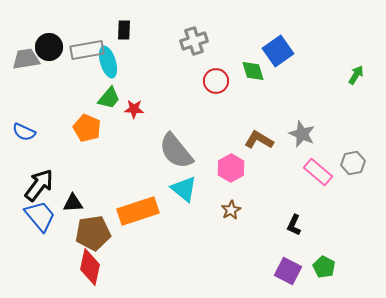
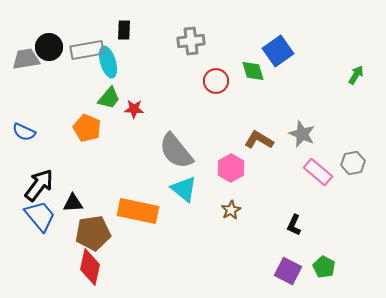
gray cross: moved 3 px left; rotated 12 degrees clockwise
orange rectangle: rotated 30 degrees clockwise
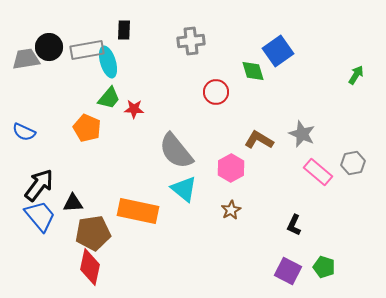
red circle: moved 11 px down
green pentagon: rotated 10 degrees counterclockwise
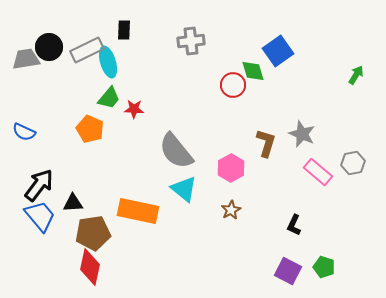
gray rectangle: rotated 16 degrees counterclockwise
red circle: moved 17 px right, 7 px up
orange pentagon: moved 3 px right, 1 px down
brown L-shape: moved 7 px right, 3 px down; rotated 76 degrees clockwise
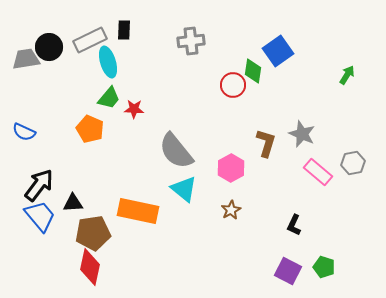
gray rectangle: moved 3 px right, 10 px up
green diamond: rotated 25 degrees clockwise
green arrow: moved 9 px left
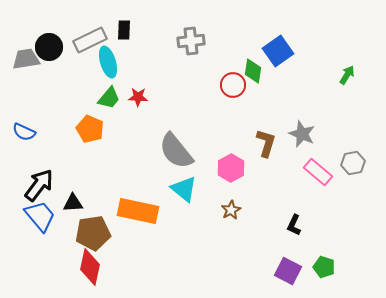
red star: moved 4 px right, 12 px up
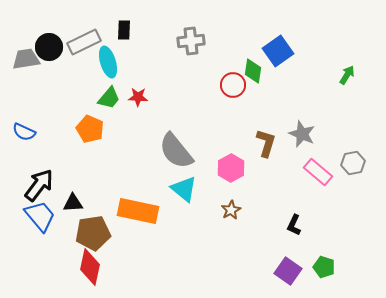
gray rectangle: moved 6 px left, 2 px down
purple square: rotated 8 degrees clockwise
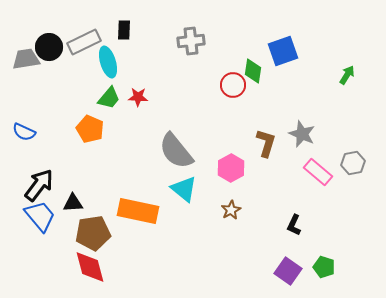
blue square: moved 5 px right; rotated 16 degrees clockwise
red diamond: rotated 27 degrees counterclockwise
